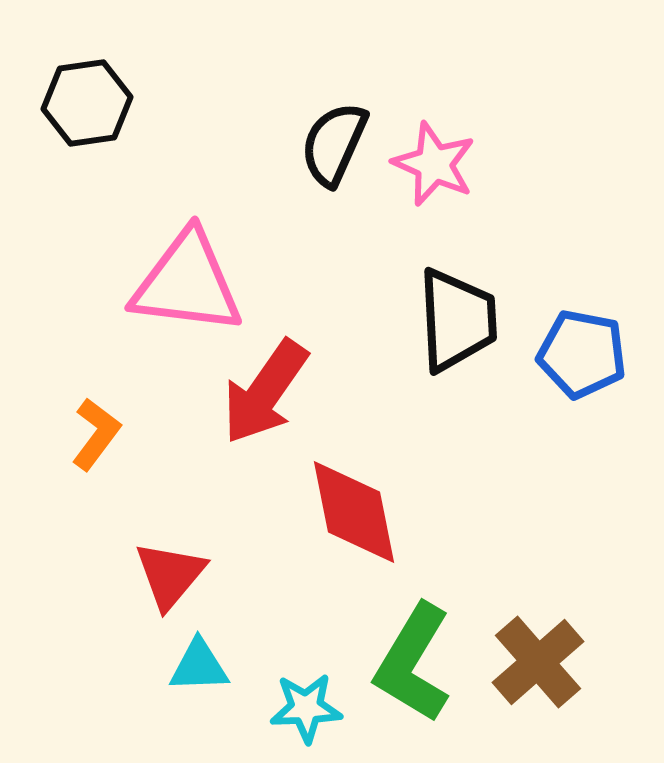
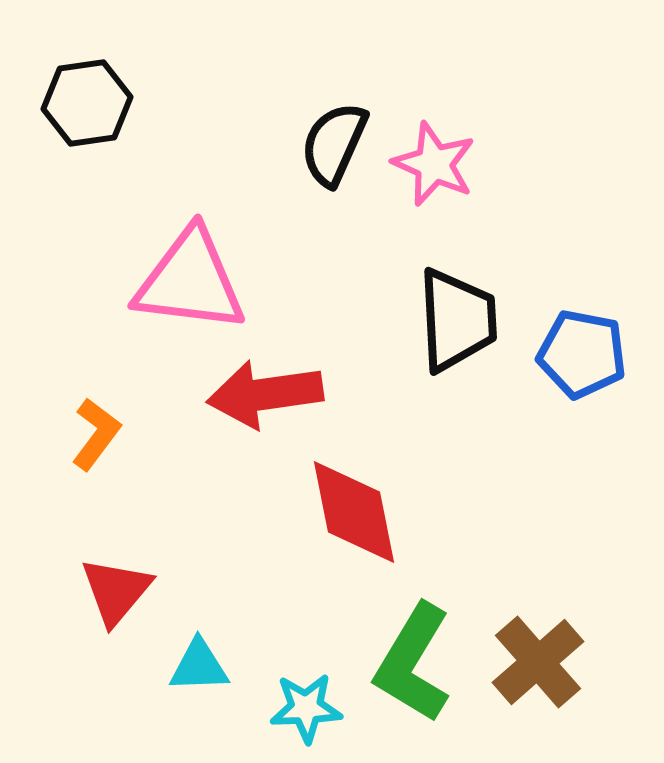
pink triangle: moved 3 px right, 2 px up
red arrow: moved 2 px down; rotated 47 degrees clockwise
red triangle: moved 54 px left, 16 px down
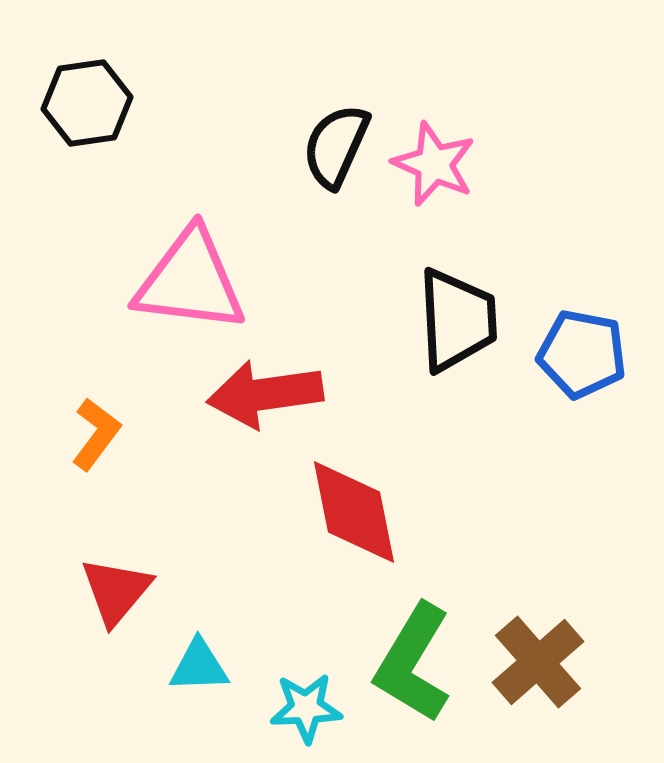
black semicircle: moved 2 px right, 2 px down
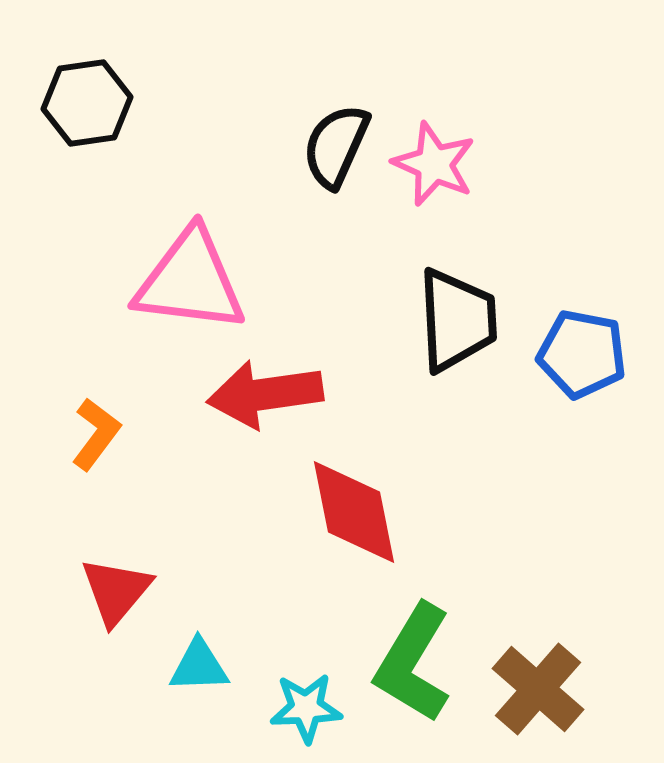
brown cross: moved 27 px down; rotated 8 degrees counterclockwise
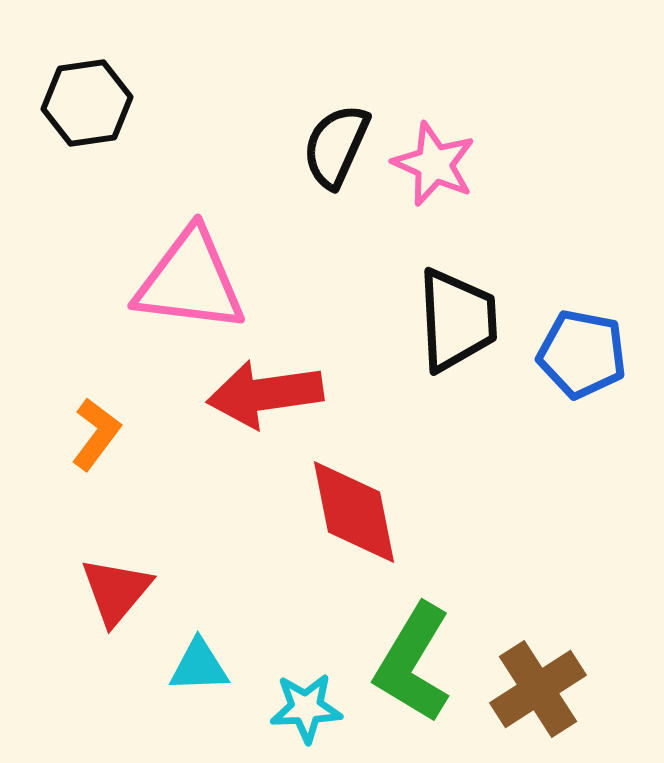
brown cross: rotated 16 degrees clockwise
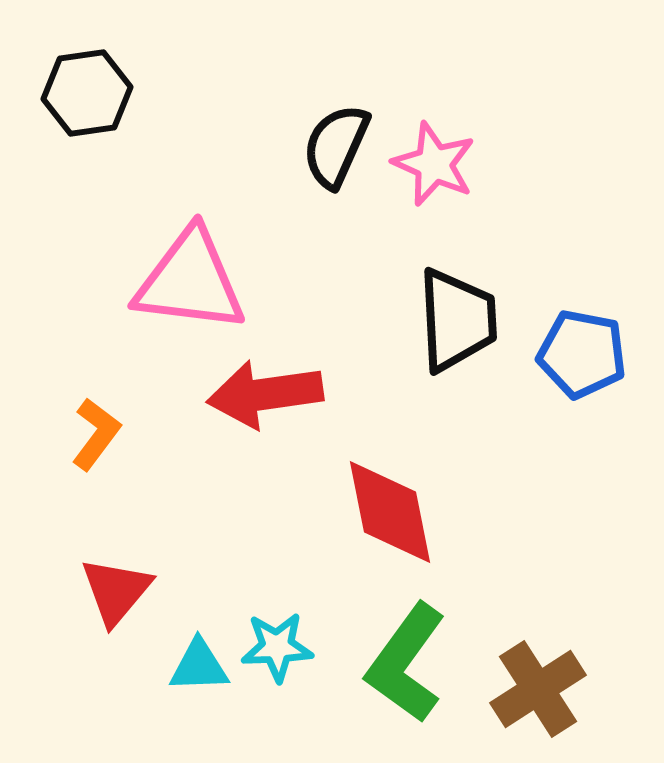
black hexagon: moved 10 px up
red diamond: moved 36 px right
green L-shape: moved 7 px left; rotated 5 degrees clockwise
cyan star: moved 29 px left, 61 px up
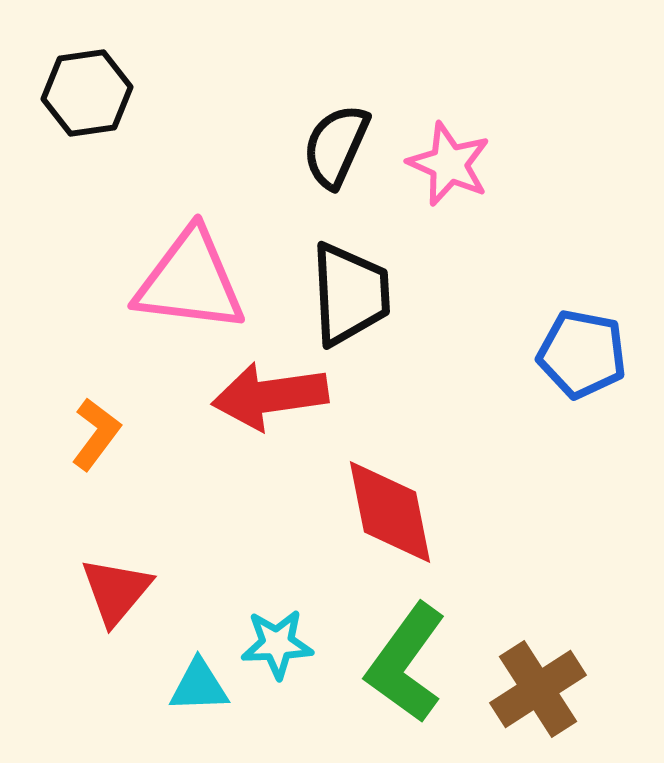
pink star: moved 15 px right
black trapezoid: moved 107 px left, 26 px up
red arrow: moved 5 px right, 2 px down
cyan star: moved 3 px up
cyan triangle: moved 20 px down
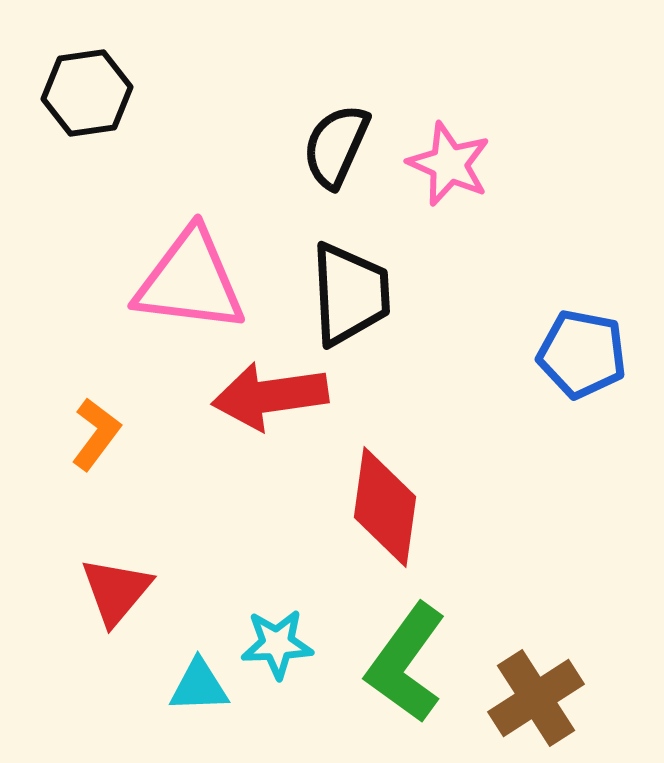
red diamond: moved 5 px left, 5 px up; rotated 19 degrees clockwise
brown cross: moved 2 px left, 9 px down
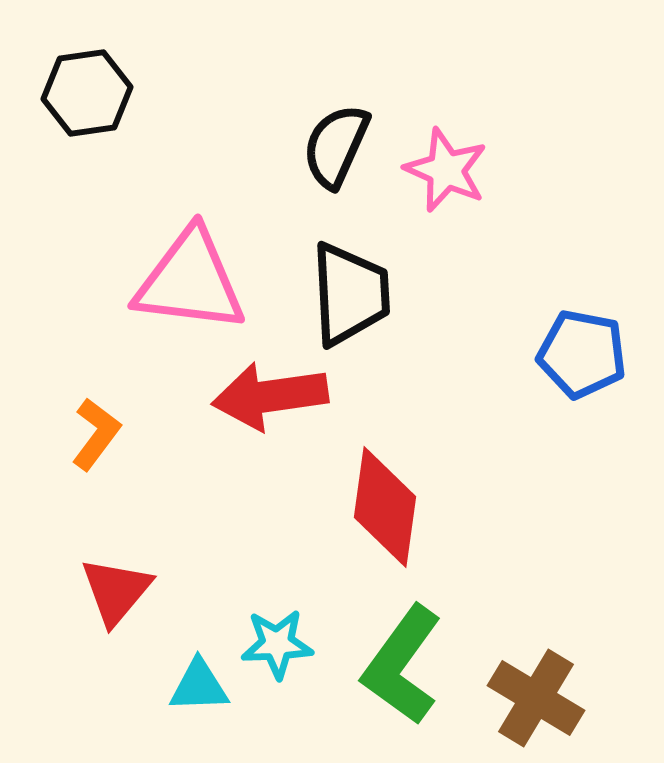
pink star: moved 3 px left, 6 px down
green L-shape: moved 4 px left, 2 px down
brown cross: rotated 26 degrees counterclockwise
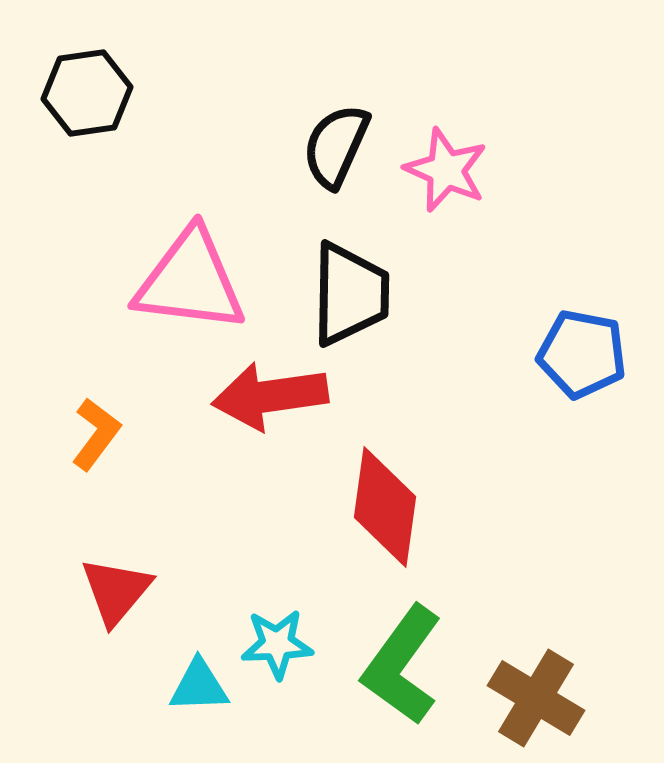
black trapezoid: rotated 4 degrees clockwise
